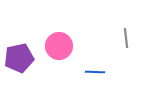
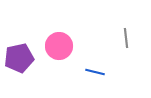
blue line: rotated 12 degrees clockwise
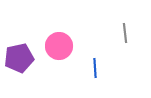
gray line: moved 1 px left, 5 px up
blue line: moved 4 px up; rotated 72 degrees clockwise
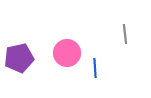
gray line: moved 1 px down
pink circle: moved 8 px right, 7 px down
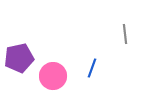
pink circle: moved 14 px left, 23 px down
blue line: moved 3 px left; rotated 24 degrees clockwise
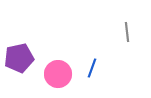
gray line: moved 2 px right, 2 px up
pink circle: moved 5 px right, 2 px up
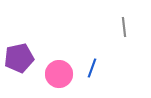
gray line: moved 3 px left, 5 px up
pink circle: moved 1 px right
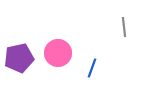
pink circle: moved 1 px left, 21 px up
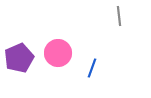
gray line: moved 5 px left, 11 px up
purple pentagon: rotated 12 degrees counterclockwise
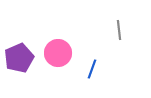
gray line: moved 14 px down
blue line: moved 1 px down
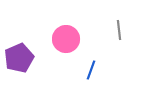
pink circle: moved 8 px right, 14 px up
blue line: moved 1 px left, 1 px down
